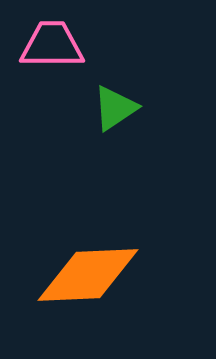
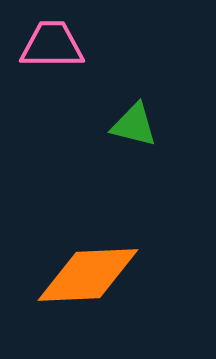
green triangle: moved 19 px right, 17 px down; rotated 48 degrees clockwise
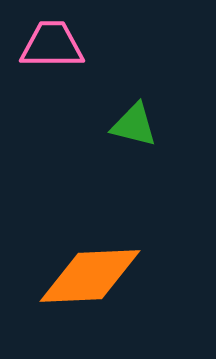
orange diamond: moved 2 px right, 1 px down
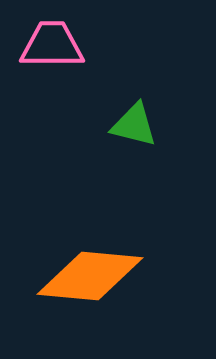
orange diamond: rotated 8 degrees clockwise
